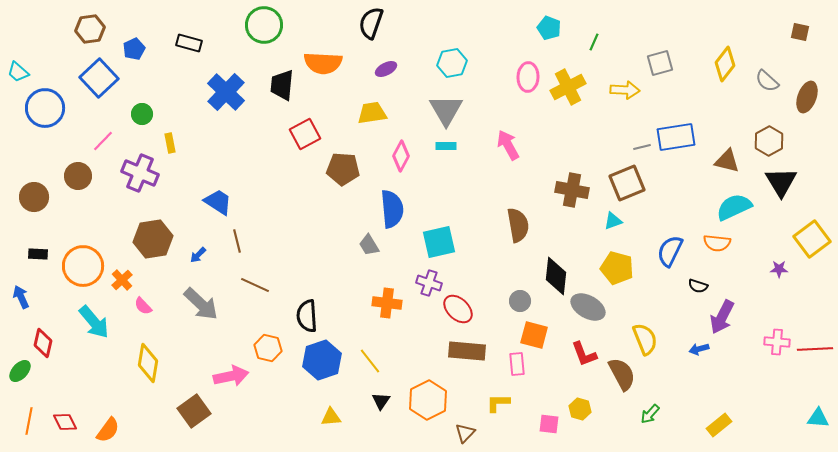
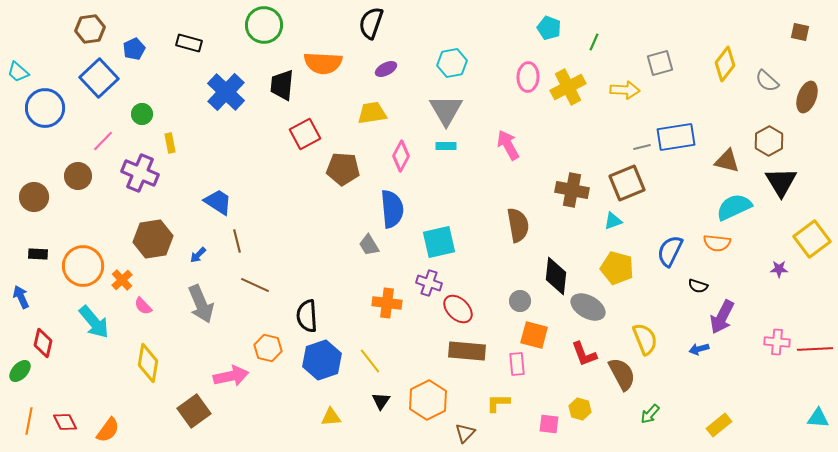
gray arrow at (201, 304): rotated 24 degrees clockwise
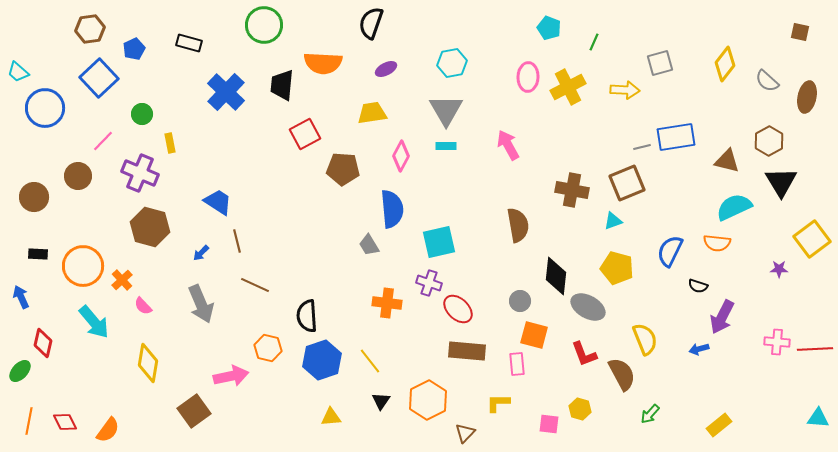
brown ellipse at (807, 97): rotated 8 degrees counterclockwise
brown hexagon at (153, 239): moved 3 px left, 12 px up; rotated 24 degrees clockwise
blue arrow at (198, 255): moved 3 px right, 2 px up
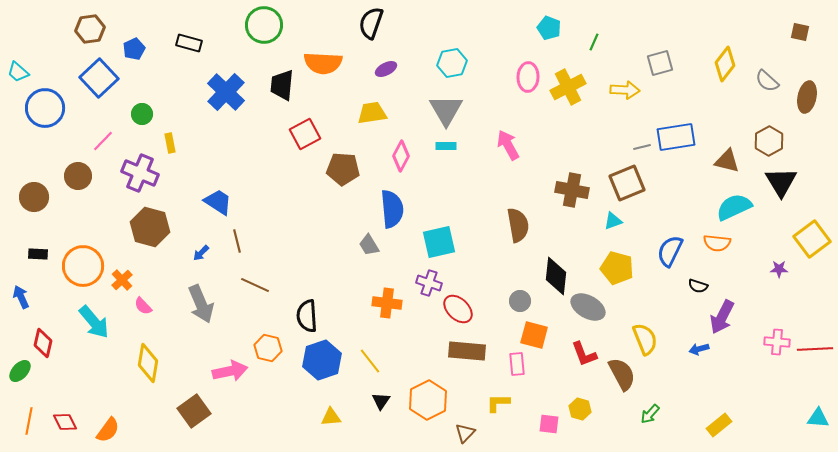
pink arrow at (231, 376): moved 1 px left, 5 px up
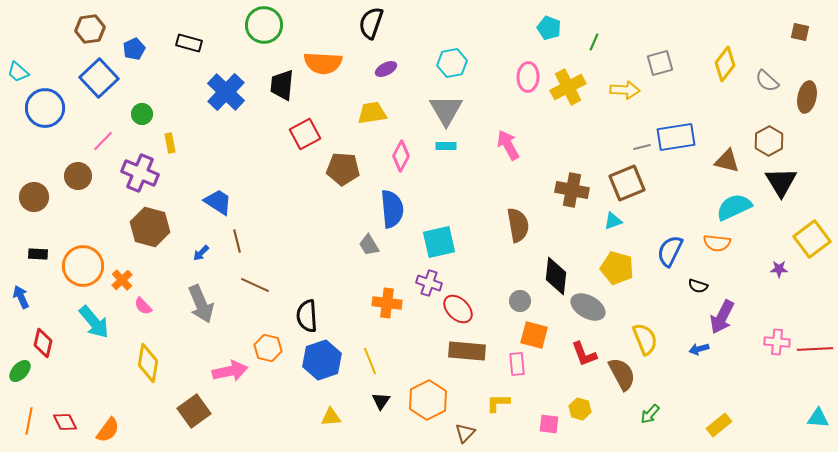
yellow line at (370, 361): rotated 16 degrees clockwise
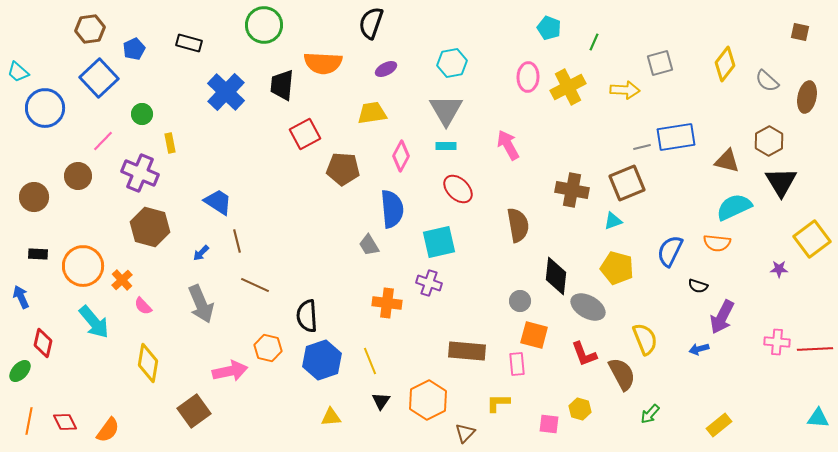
red ellipse at (458, 309): moved 120 px up
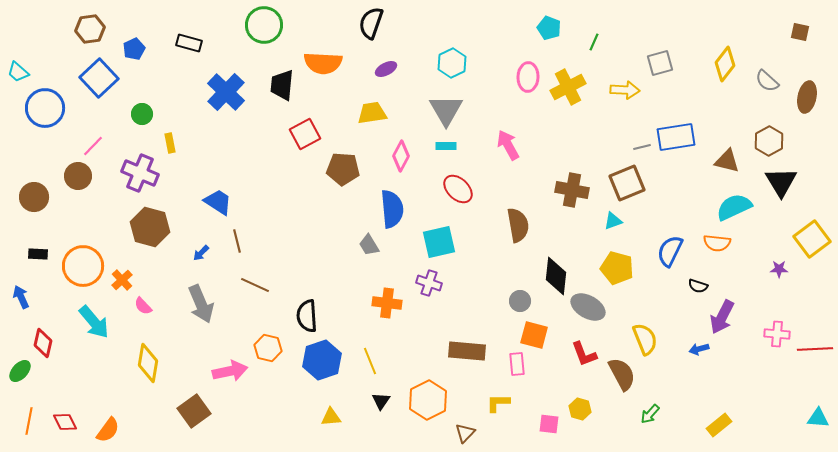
cyan hexagon at (452, 63): rotated 16 degrees counterclockwise
pink line at (103, 141): moved 10 px left, 5 px down
pink cross at (777, 342): moved 8 px up
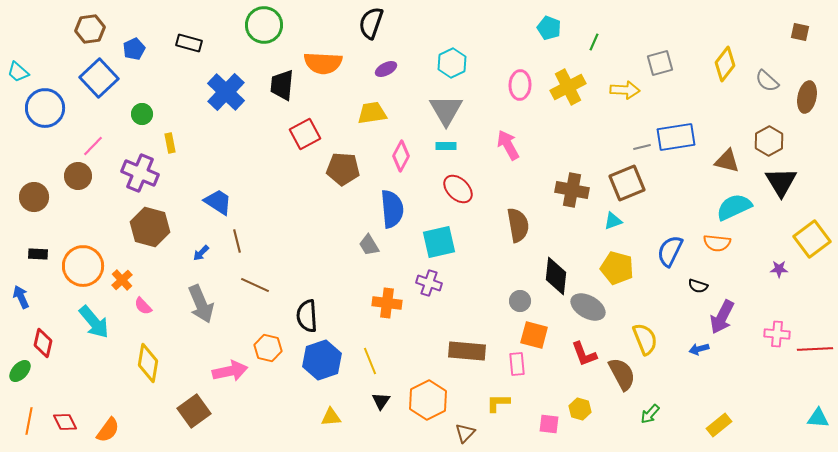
pink ellipse at (528, 77): moved 8 px left, 8 px down
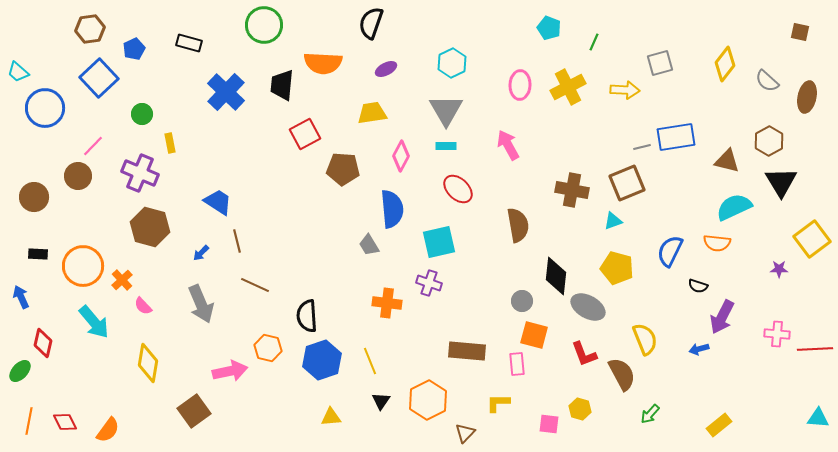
gray circle at (520, 301): moved 2 px right
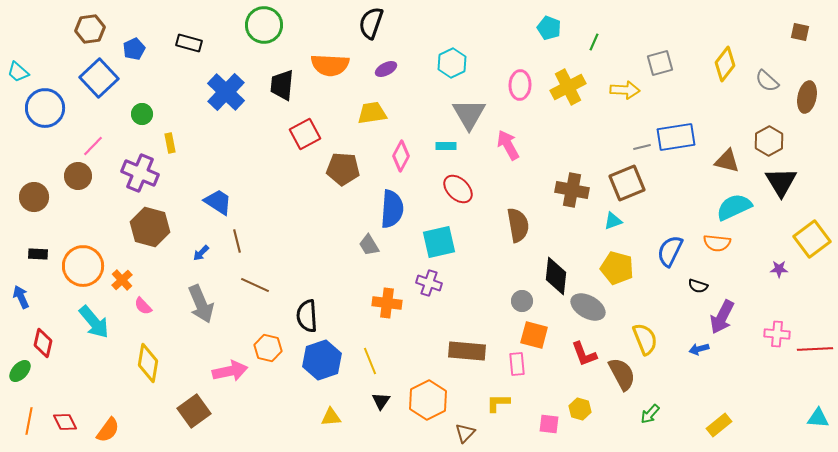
orange semicircle at (323, 63): moved 7 px right, 2 px down
gray triangle at (446, 110): moved 23 px right, 4 px down
blue semicircle at (392, 209): rotated 9 degrees clockwise
